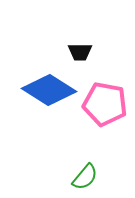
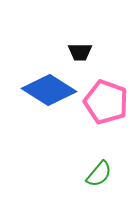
pink pentagon: moved 1 px right, 2 px up; rotated 9 degrees clockwise
green semicircle: moved 14 px right, 3 px up
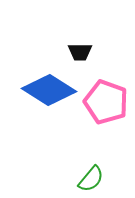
green semicircle: moved 8 px left, 5 px down
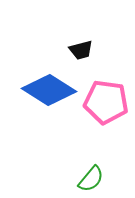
black trapezoid: moved 1 px right, 2 px up; rotated 15 degrees counterclockwise
pink pentagon: rotated 12 degrees counterclockwise
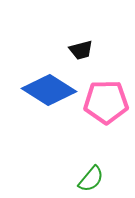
pink pentagon: rotated 9 degrees counterclockwise
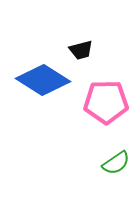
blue diamond: moved 6 px left, 10 px up
green semicircle: moved 25 px right, 16 px up; rotated 16 degrees clockwise
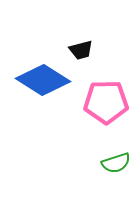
green semicircle: rotated 16 degrees clockwise
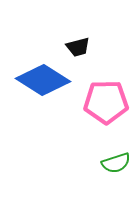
black trapezoid: moved 3 px left, 3 px up
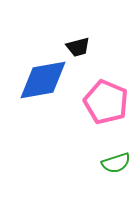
blue diamond: rotated 42 degrees counterclockwise
pink pentagon: rotated 24 degrees clockwise
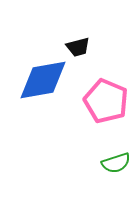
pink pentagon: moved 1 px up
